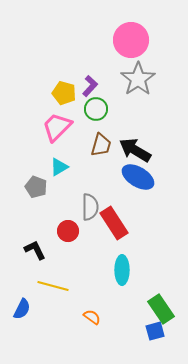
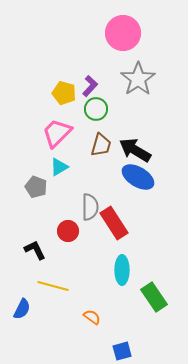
pink circle: moved 8 px left, 7 px up
pink trapezoid: moved 6 px down
green rectangle: moved 7 px left, 12 px up
blue square: moved 33 px left, 20 px down
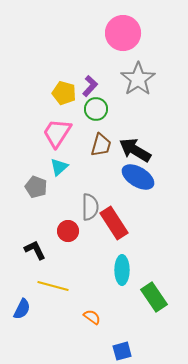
pink trapezoid: rotated 12 degrees counterclockwise
cyan triangle: rotated 12 degrees counterclockwise
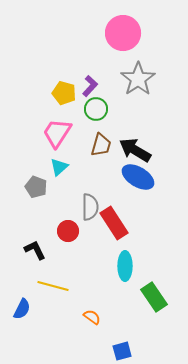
cyan ellipse: moved 3 px right, 4 px up
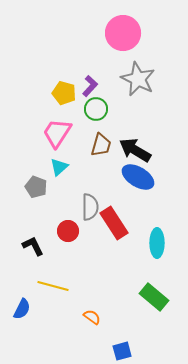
gray star: rotated 12 degrees counterclockwise
black L-shape: moved 2 px left, 4 px up
cyan ellipse: moved 32 px right, 23 px up
green rectangle: rotated 16 degrees counterclockwise
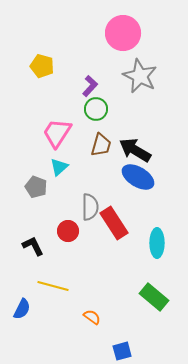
gray star: moved 2 px right, 3 px up
yellow pentagon: moved 22 px left, 27 px up
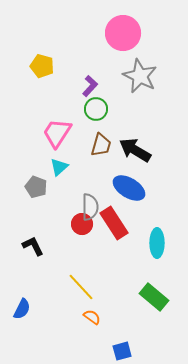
blue ellipse: moved 9 px left, 11 px down
red circle: moved 14 px right, 7 px up
yellow line: moved 28 px right, 1 px down; rotated 32 degrees clockwise
